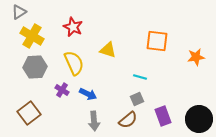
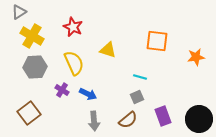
gray square: moved 2 px up
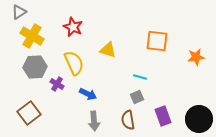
purple cross: moved 5 px left, 6 px up
brown semicircle: rotated 120 degrees clockwise
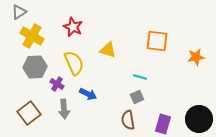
purple rectangle: moved 8 px down; rotated 36 degrees clockwise
gray arrow: moved 30 px left, 12 px up
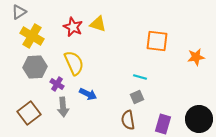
yellow triangle: moved 10 px left, 26 px up
gray arrow: moved 1 px left, 2 px up
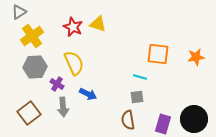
yellow cross: rotated 25 degrees clockwise
orange square: moved 1 px right, 13 px down
gray square: rotated 16 degrees clockwise
black circle: moved 5 px left
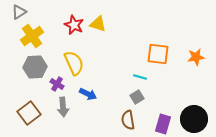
red star: moved 1 px right, 2 px up
gray square: rotated 24 degrees counterclockwise
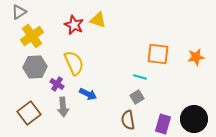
yellow triangle: moved 4 px up
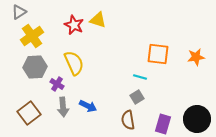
blue arrow: moved 12 px down
black circle: moved 3 px right
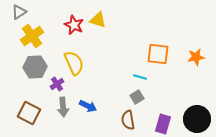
purple cross: rotated 24 degrees clockwise
brown square: rotated 25 degrees counterclockwise
